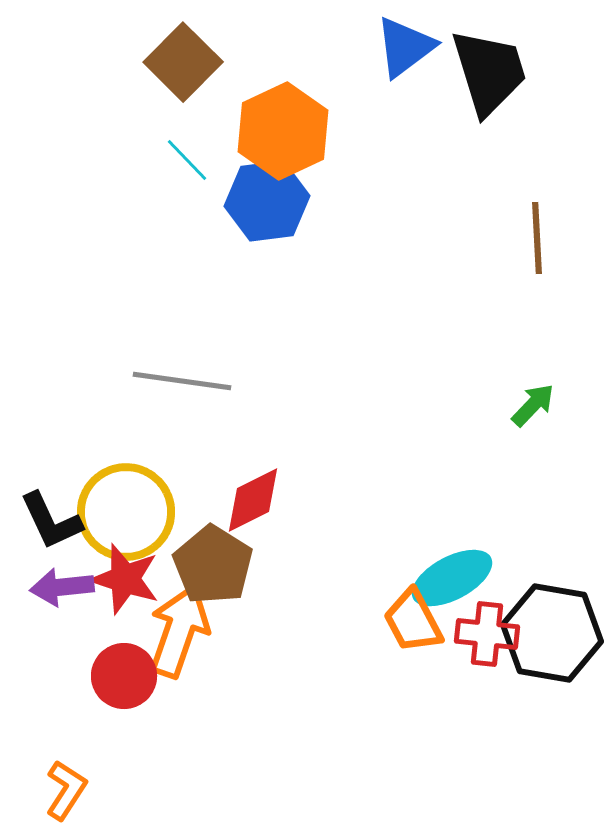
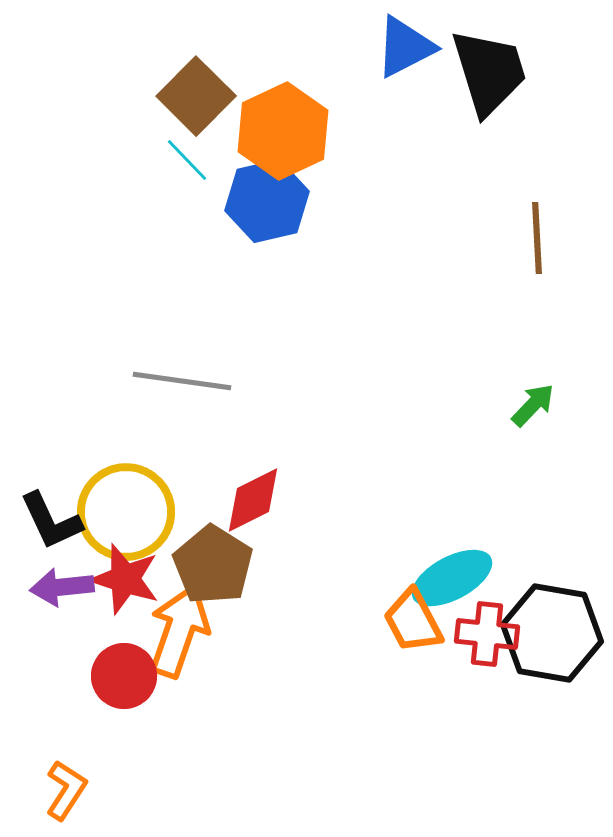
blue triangle: rotated 10 degrees clockwise
brown square: moved 13 px right, 34 px down
blue hexagon: rotated 6 degrees counterclockwise
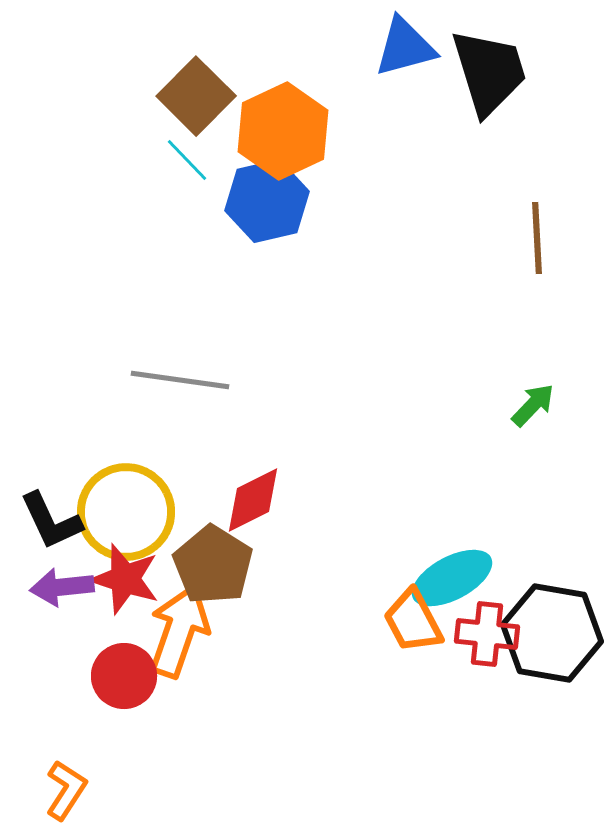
blue triangle: rotated 12 degrees clockwise
gray line: moved 2 px left, 1 px up
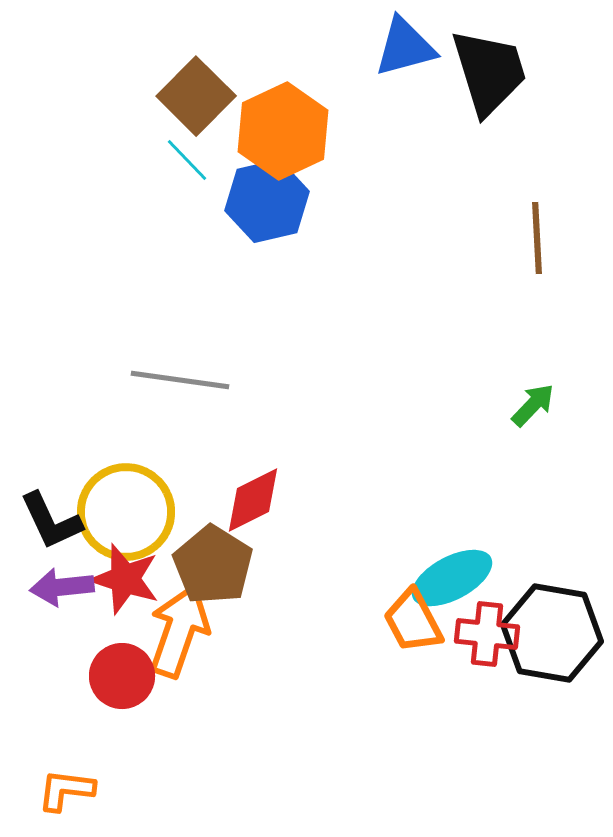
red circle: moved 2 px left
orange L-shape: rotated 116 degrees counterclockwise
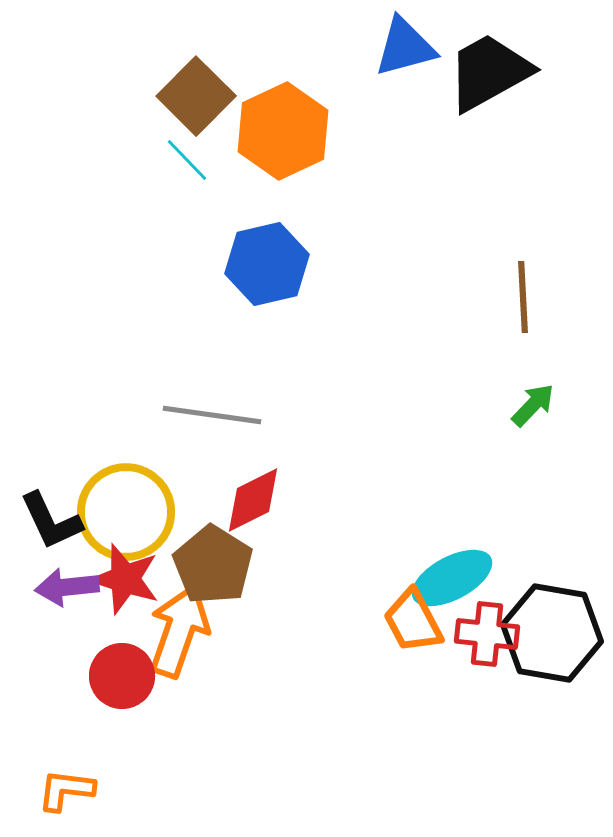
black trapezoid: rotated 102 degrees counterclockwise
blue hexagon: moved 63 px down
brown line: moved 14 px left, 59 px down
gray line: moved 32 px right, 35 px down
purple arrow: moved 5 px right
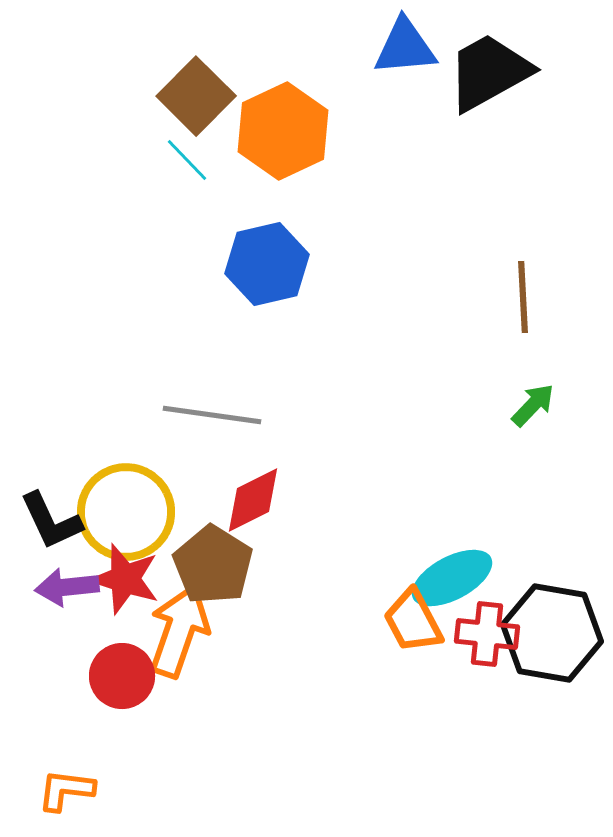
blue triangle: rotated 10 degrees clockwise
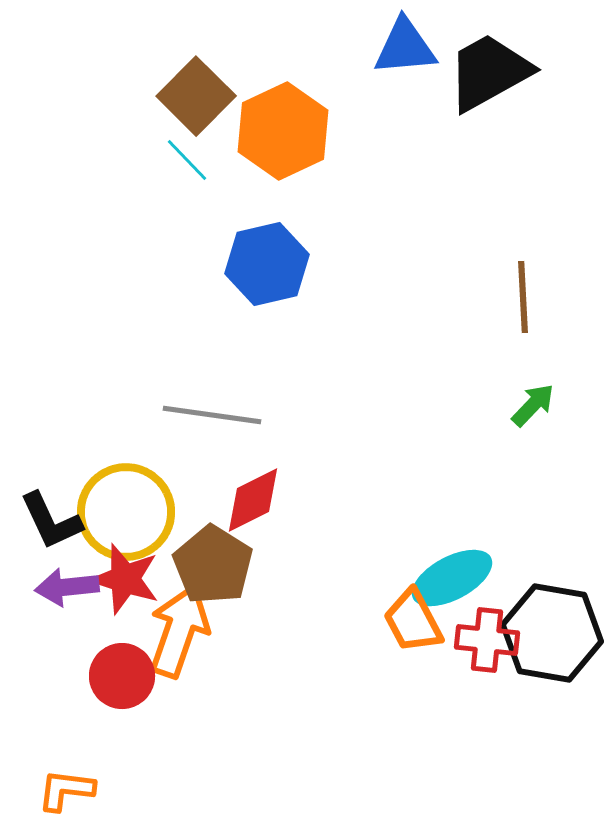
red cross: moved 6 px down
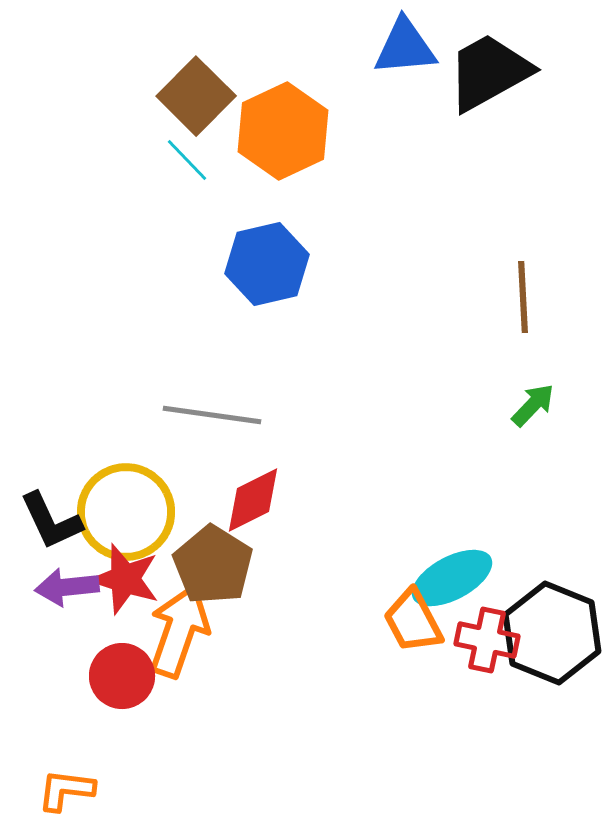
black hexagon: rotated 12 degrees clockwise
red cross: rotated 6 degrees clockwise
